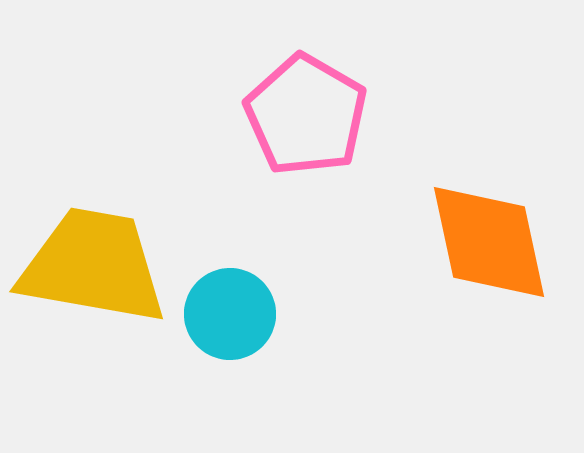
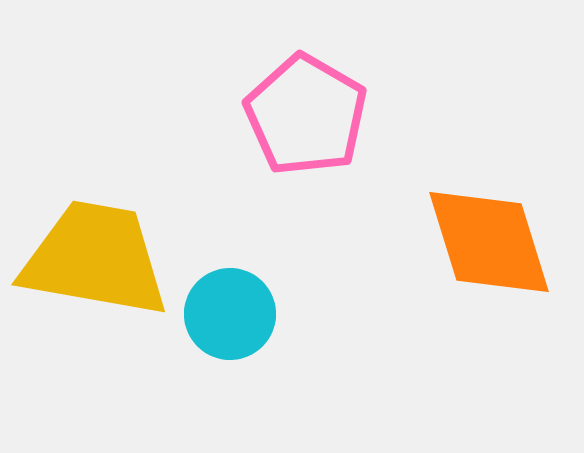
orange diamond: rotated 5 degrees counterclockwise
yellow trapezoid: moved 2 px right, 7 px up
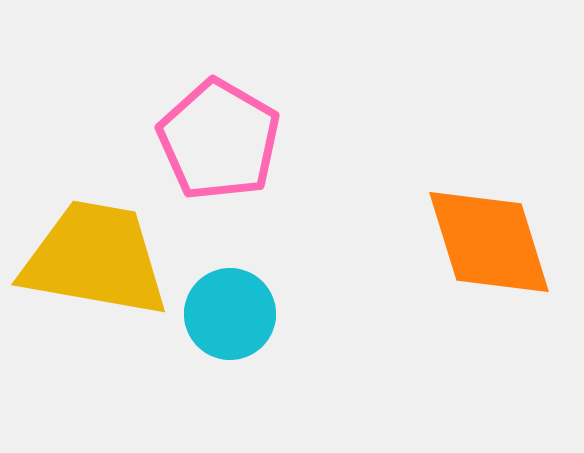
pink pentagon: moved 87 px left, 25 px down
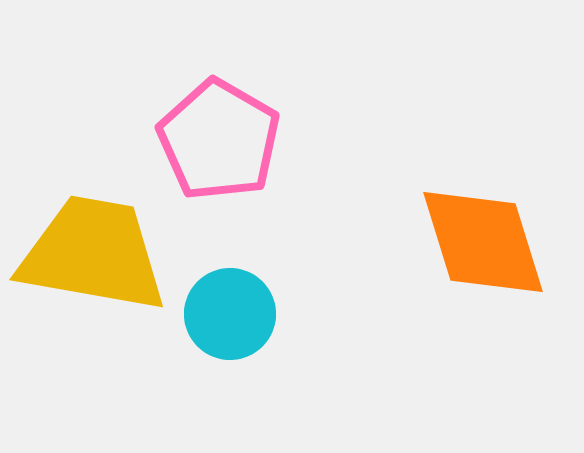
orange diamond: moved 6 px left
yellow trapezoid: moved 2 px left, 5 px up
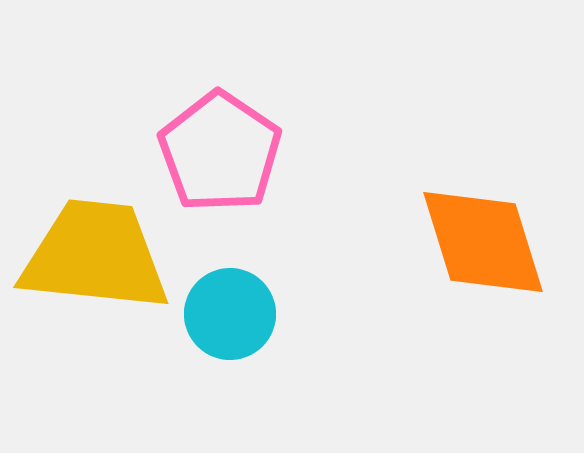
pink pentagon: moved 1 px right, 12 px down; rotated 4 degrees clockwise
yellow trapezoid: moved 2 px right, 2 px down; rotated 4 degrees counterclockwise
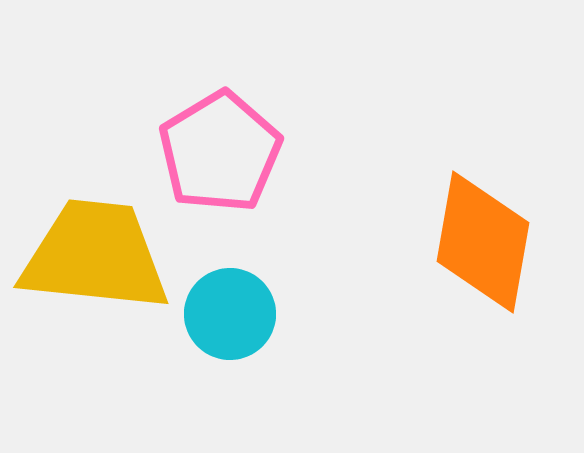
pink pentagon: rotated 7 degrees clockwise
orange diamond: rotated 27 degrees clockwise
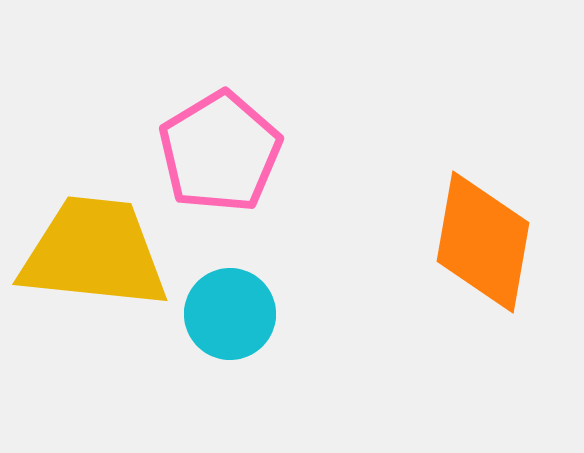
yellow trapezoid: moved 1 px left, 3 px up
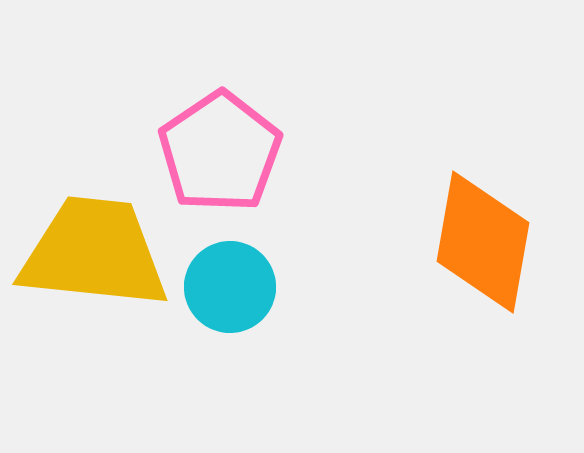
pink pentagon: rotated 3 degrees counterclockwise
cyan circle: moved 27 px up
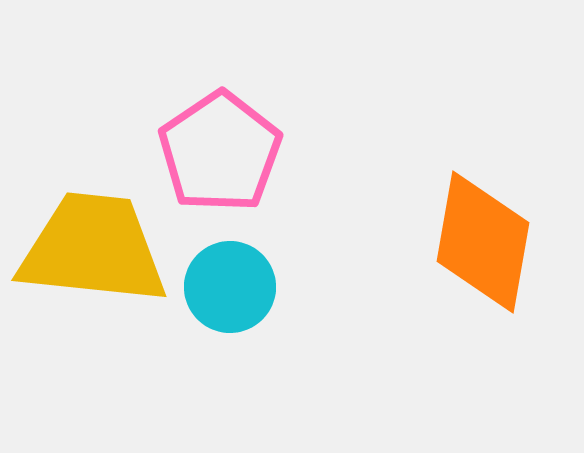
yellow trapezoid: moved 1 px left, 4 px up
